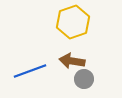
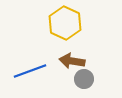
yellow hexagon: moved 8 px left, 1 px down; rotated 16 degrees counterclockwise
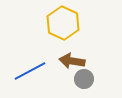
yellow hexagon: moved 2 px left
blue line: rotated 8 degrees counterclockwise
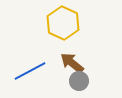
brown arrow: moved 2 px down; rotated 30 degrees clockwise
gray circle: moved 5 px left, 2 px down
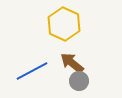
yellow hexagon: moved 1 px right, 1 px down
blue line: moved 2 px right
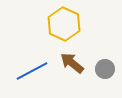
gray circle: moved 26 px right, 12 px up
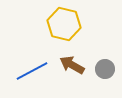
yellow hexagon: rotated 12 degrees counterclockwise
brown arrow: moved 2 px down; rotated 10 degrees counterclockwise
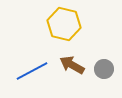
gray circle: moved 1 px left
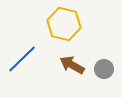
blue line: moved 10 px left, 12 px up; rotated 16 degrees counterclockwise
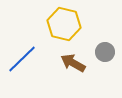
brown arrow: moved 1 px right, 2 px up
gray circle: moved 1 px right, 17 px up
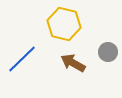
gray circle: moved 3 px right
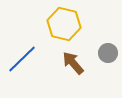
gray circle: moved 1 px down
brown arrow: rotated 20 degrees clockwise
